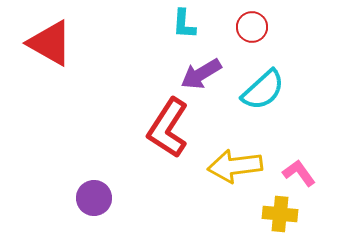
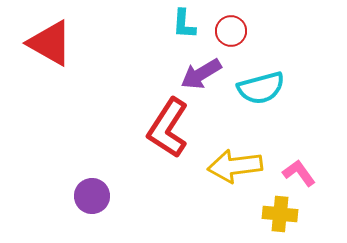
red circle: moved 21 px left, 4 px down
cyan semicircle: moved 2 px left, 2 px up; rotated 27 degrees clockwise
purple circle: moved 2 px left, 2 px up
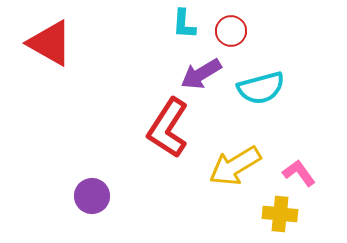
yellow arrow: rotated 24 degrees counterclockwise
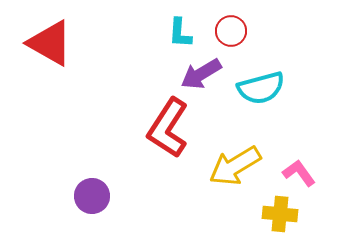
cyan L-shape: moved 4 px left, 9 px down
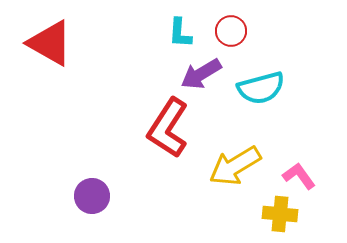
pink L-shape: moved 3 px down
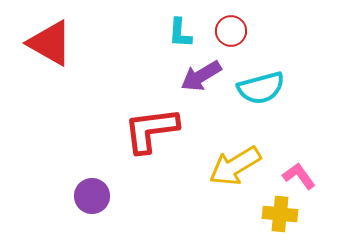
purple arrow: moved 2 px down
red L-shape: moved 17 px left, 2 px down; rotated 50 degrees clockwise
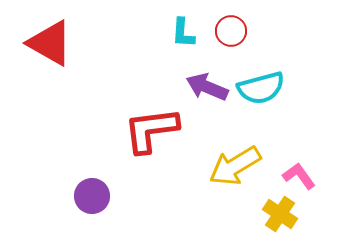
cyan L-shape: moved 3 px right
purple arrow: moved 6 px right, 11 px down; rotated 54 degrees clockwise
yellow cross: rotated 28 degrees clockwise
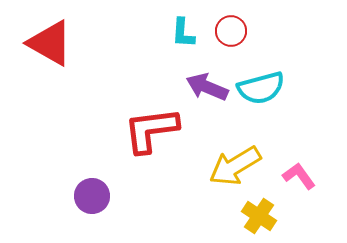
yellow cross: moved 21 px left, 2 px down
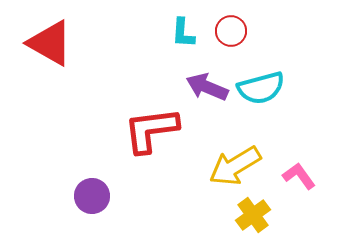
yellow cross: moved 6 px left, 1 px up; rotated 20 degrees clockwise
